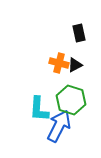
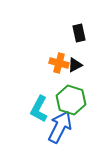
cyan L-shape: rotated 24 degrees clockwise
blue arrow: moved 1 px right, 1 px down
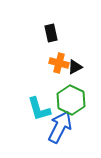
black rectangle: moved 28 px left
black triangle: moved 2 px down
green hexagon: rotated 8 degrees clockwise
cyan L-shape: rotated 44 degrees counterclockwise
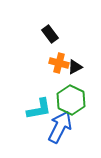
black rectangle: moved 1 px left, 1 px down; rotated 24 degrees counterclockwise
cyan L-shape: rotated 84 degrees counterclockwise
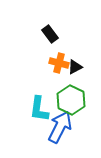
cyan L-shape: rotated 108 degrees clockwise
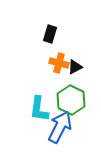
black rectangle: rotated 54 degrees clockwise
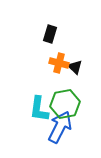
black triangle: rotated 49 degrees counterclockwise
green hexagon: moved 6 px left, 4 px down; rotated 24 degrees clockwise
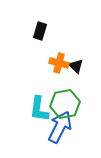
black rectangle: moved 10 px left, 3 px up
black triangle: moved 1 px right, 1 px up
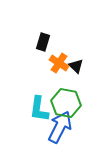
black rectangle: moved 3 px right, 11 px down
orange cross: rotated 18 degrees clockwise
green hexagon: moved 1 px right, 1 px up; rotated 20 degrees clockwise
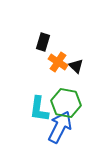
orange cross: moved 1 px left, 1 px up
